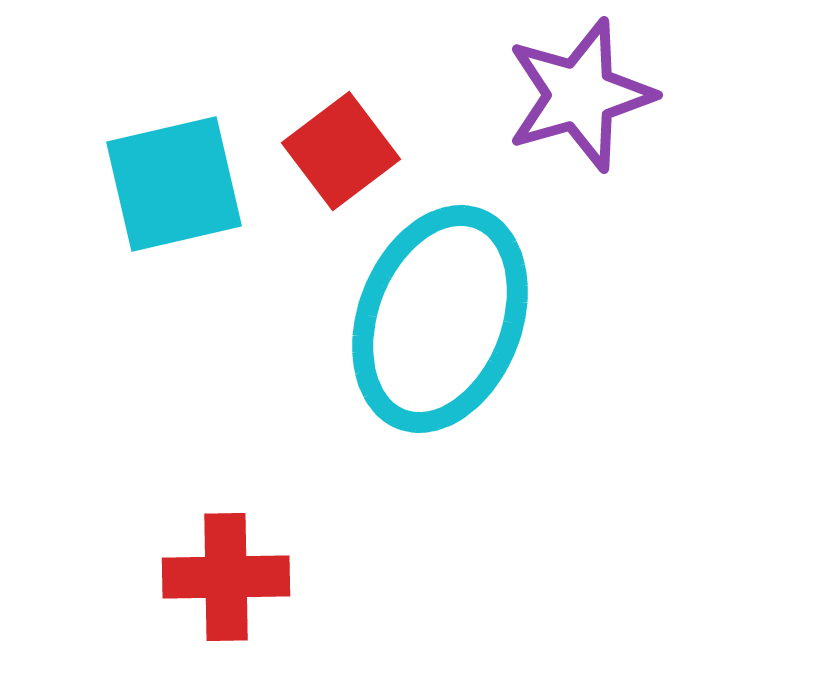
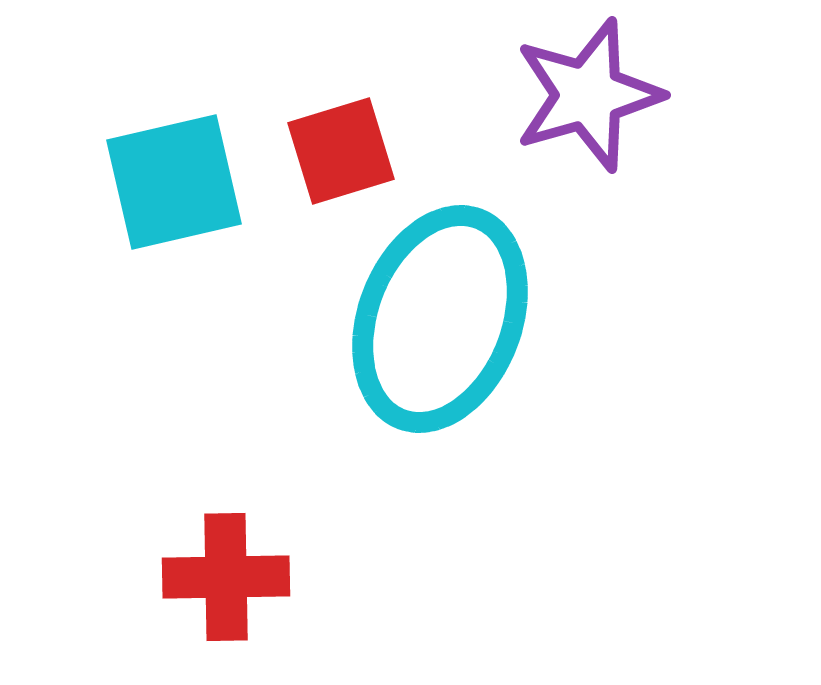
purple star: moved 8 px right
red square: rotated 20 degrees clockwise
cyan square: moved 2 px up
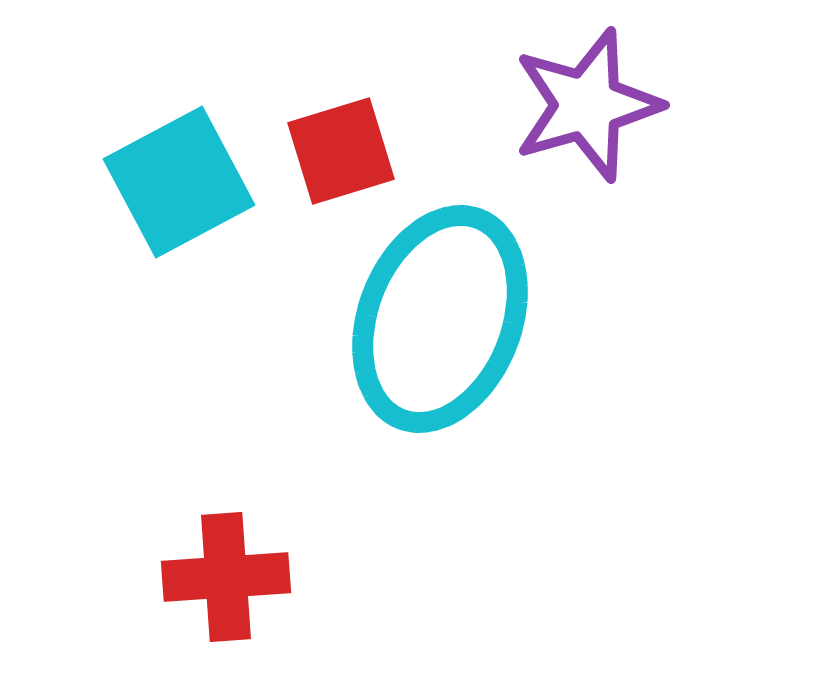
purple star: moved 1 px left, 10 px down
cyan square: moved 5 px right; rotated 15 degrees counterclockwise
red cross: rotated 3 degrees counterclockwise
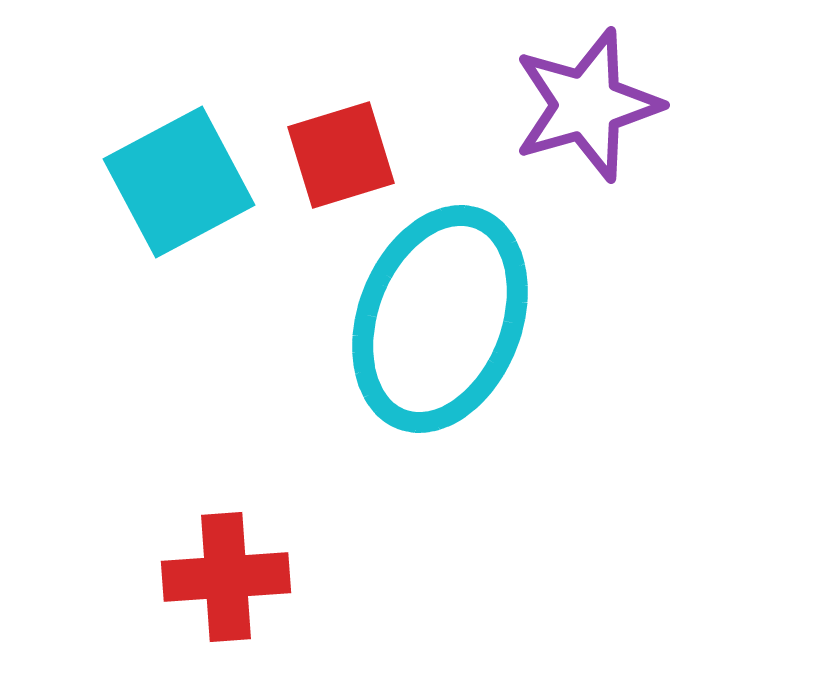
red square: moved 4 px down
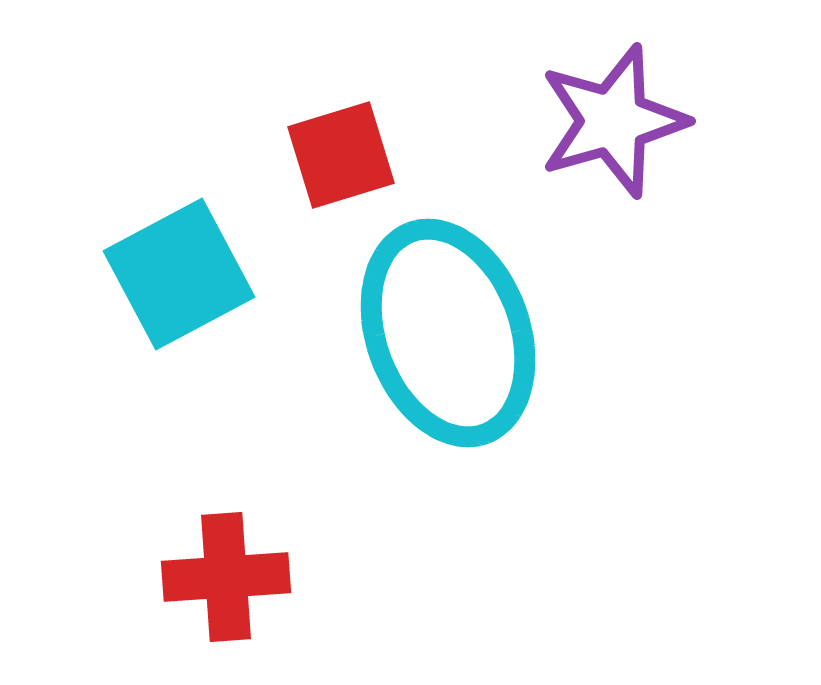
purple star: moved 26 px right, 16 px down
cyan square: moved 92 px down
cyan ellipse: moved 8 px right, 14 px down; rotated 41 degrees counterclockwise
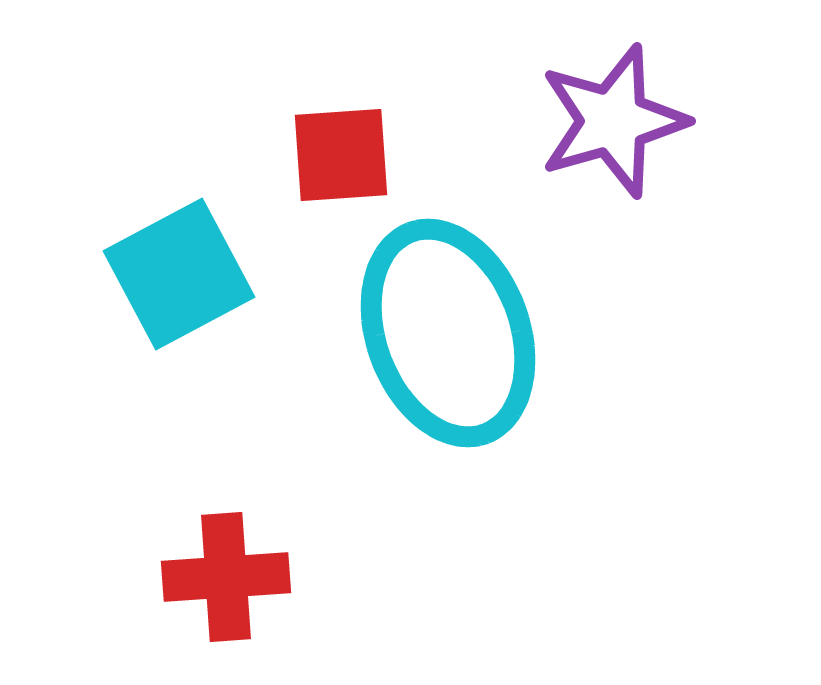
red square: rotated 13 degrees clockwise
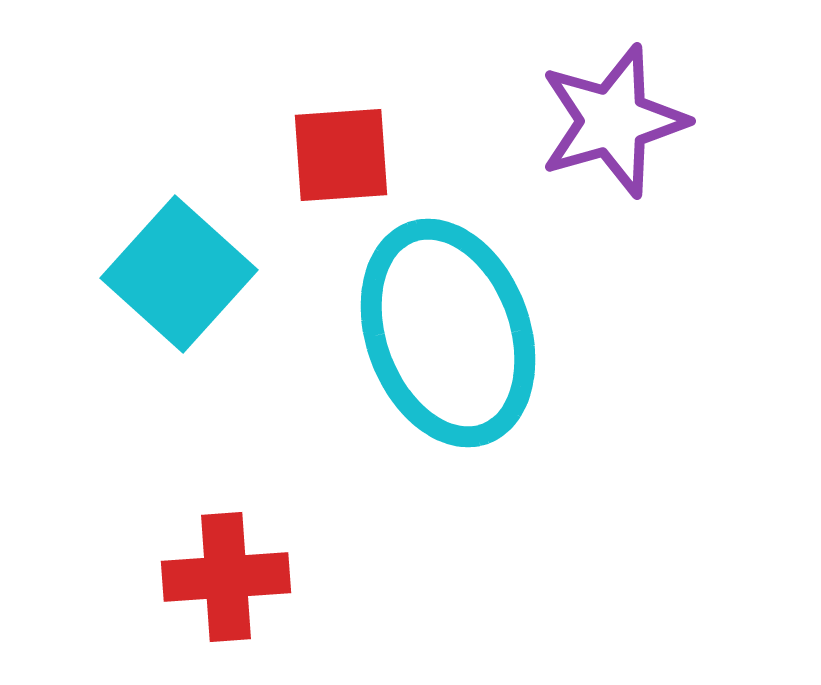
cyan square: rotated 20 degrees counterclockwise
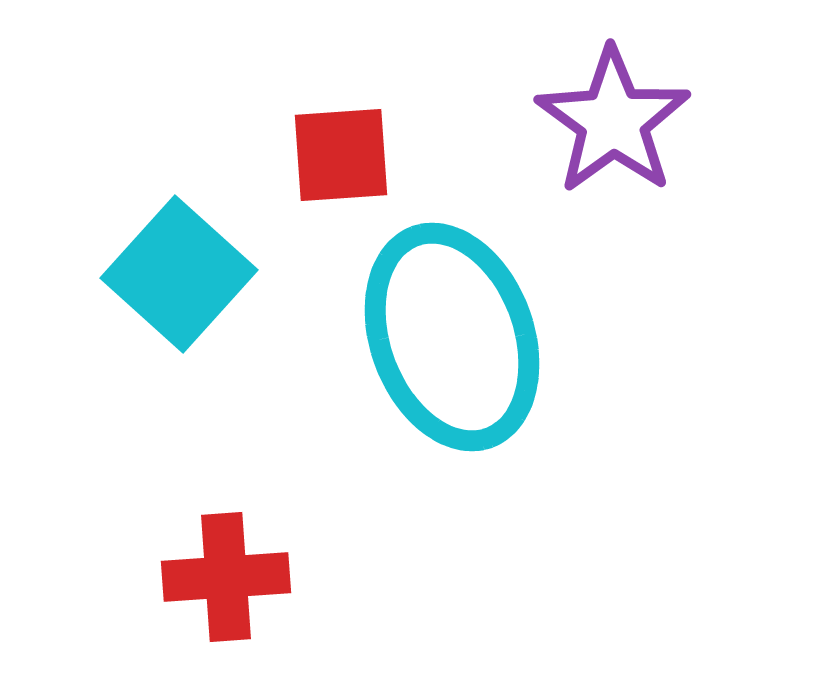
purple star: rotated 20 degrees counterclockwise
cyan ellipse: moved 4 px right, 4 px down
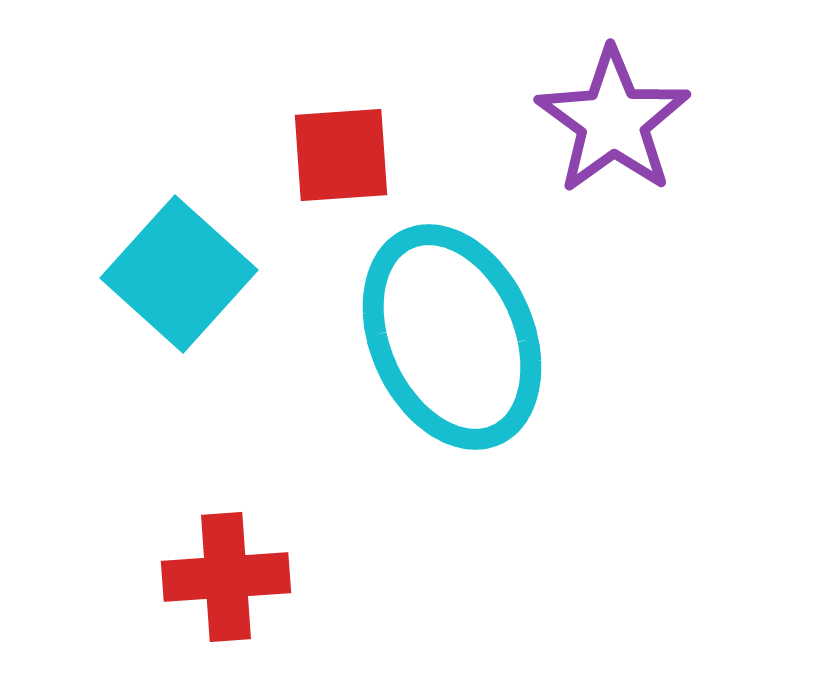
cyan ellipse: rotated 4 degrees counterclockwise
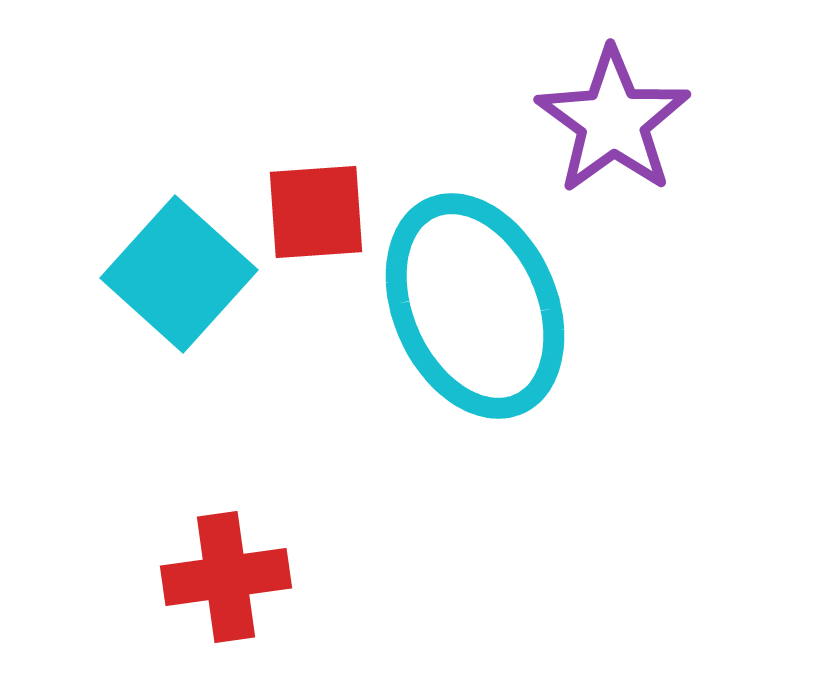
red square: moved 25 px left, 57 px down
cyan ellipse: moved 23 px right, 31 px up
red cross: rotated 4 degrees counterclockwise
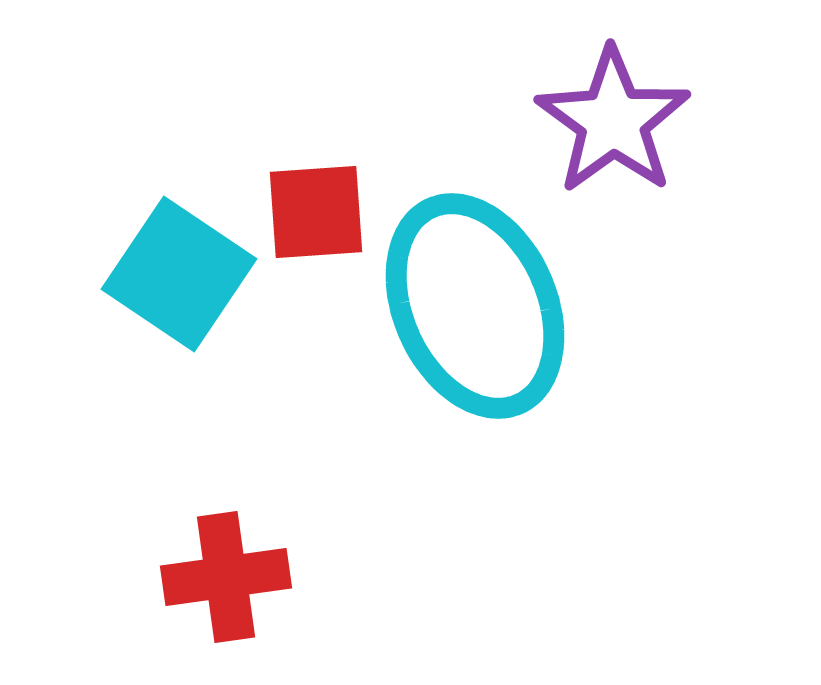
cyan square: rotated 8 degrees counterclockwise
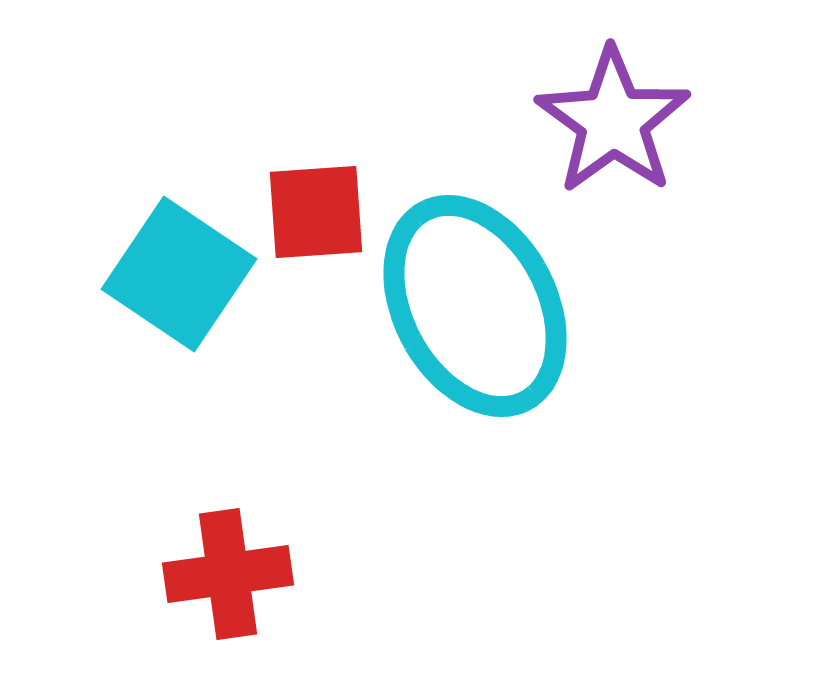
cyan ellipse: rotated 4 degrees counterclockwise
red cross: moved 2 px right, 3 px up
